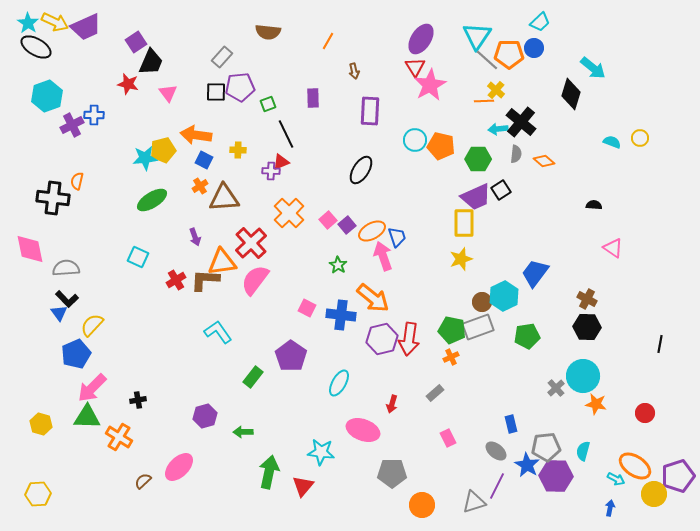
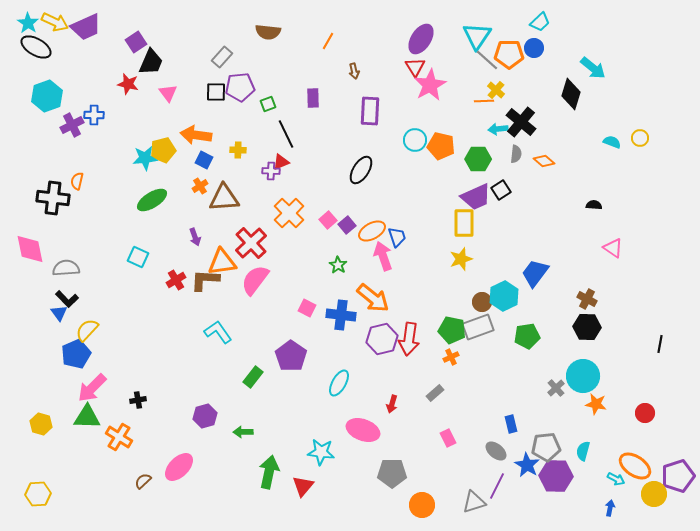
yellow semicircle at (92, 325): moved 5 px left, 5 px down
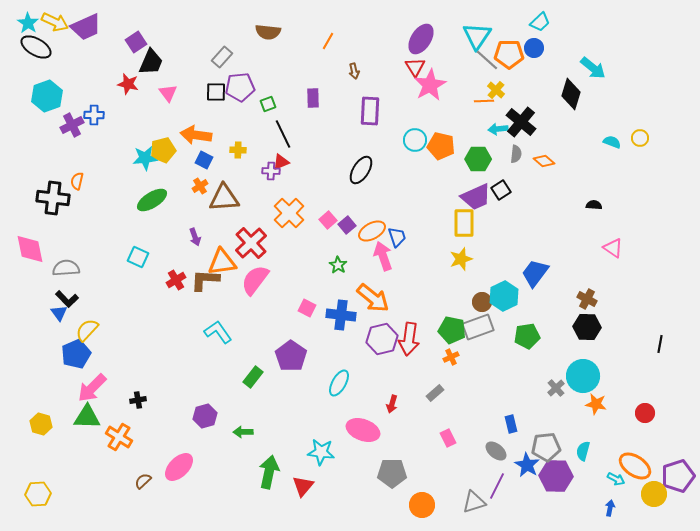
black line at (286, 134): moved 3 px left
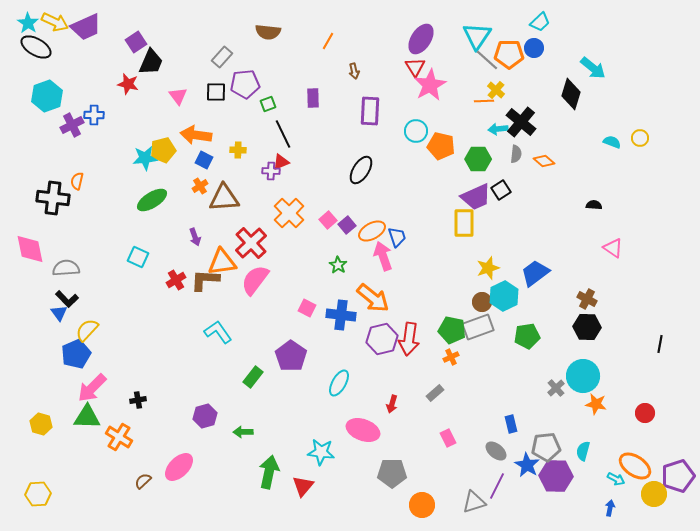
purple pentagon at (240, 87): moved 5 px right, 3 px up
pink triangle at (168, 93): moved 10 px right, 3 px down
cyan circle at (415, 140): moved 1 px right, 9 px up
yellow star at (461, 259): moved 27 px right, 9 px down
blue trapezoid at (535, 273): rotated 16 degrees clockwise
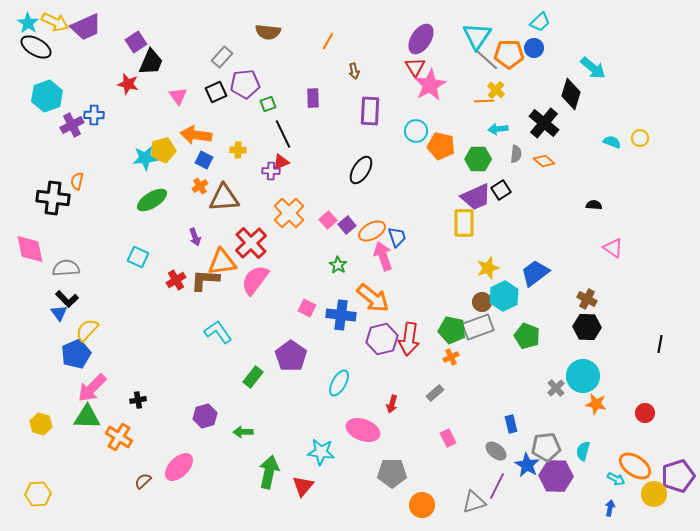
black square at (216, 92): rotated 25 degrees counterclockwise
black cross at (521, 122): moved 23 px right, 1 px down
green pentagon at (527, 336): rotated 30 degrees clockwise
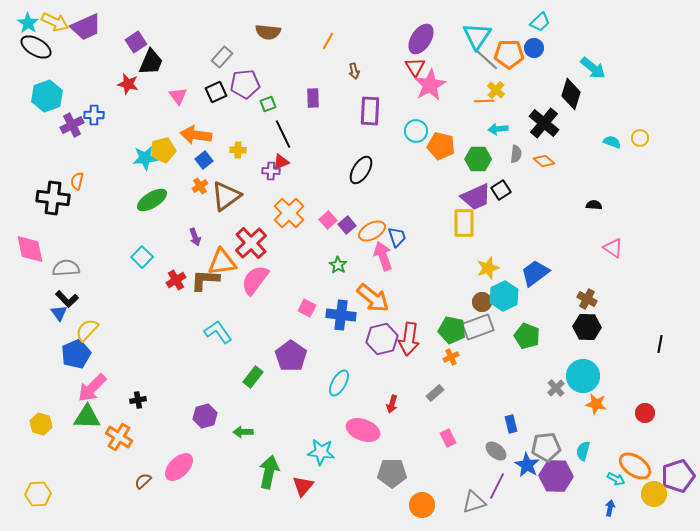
blue square at (204, 160): rotated 24 degrees clockwise
brown triangle at (224, 198): moved 2 px right, 2 px up; rotated 32 degrees counterclockwise
cyan square at (138, 257): moved 4 px right; rotated 20 degrees clockwise
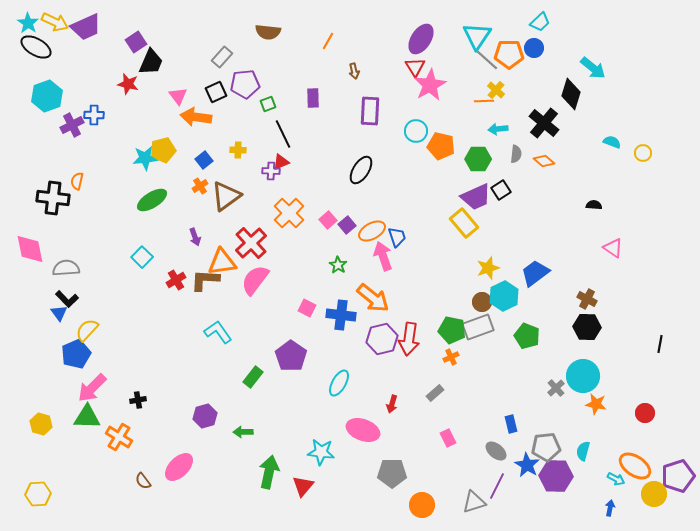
orange arrow at (196, 135): moved 18 px up
yellow circle at (640, 138): moved 3 px right, 15 px down
yellow rectangle at (464, 223): rotated 40 degrees counterclockwise
brown semicircle at (143, 481): rotated 84 degrees counterclockwise
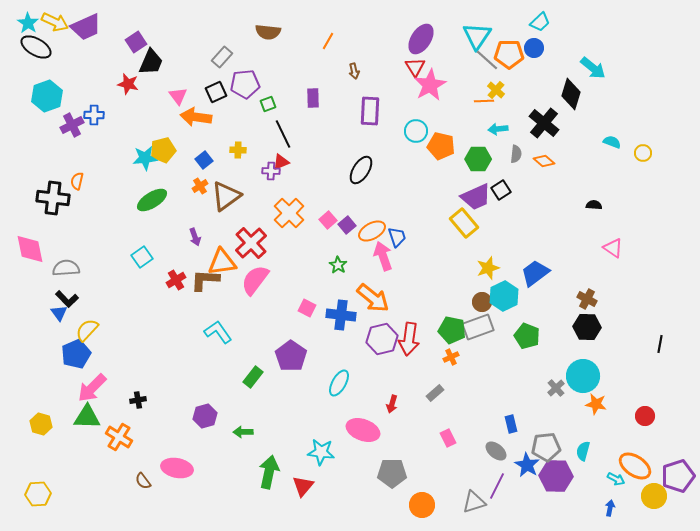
cyan square at (142, 257): rotated 10 degrees clockwise
red circle at (645, 413): moved 3 px down
pink ellipse at (179, 467): moved 2 px left, 1 px down; rotated 56 degrees clockwise
yellow circle at (654, 494): moved 2 px down
